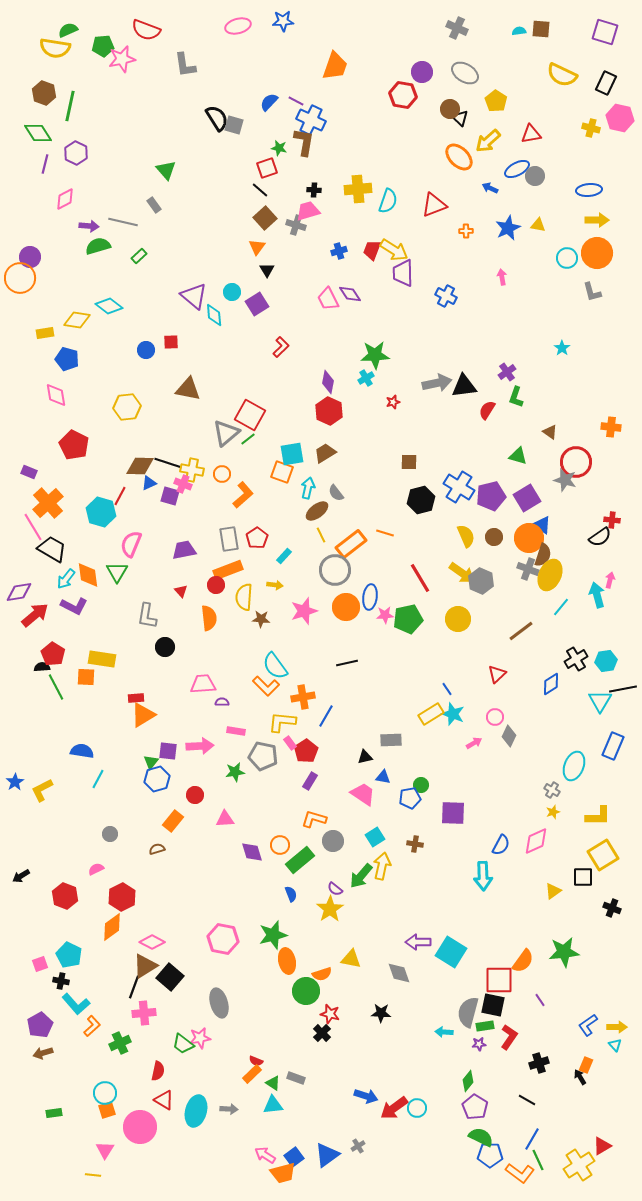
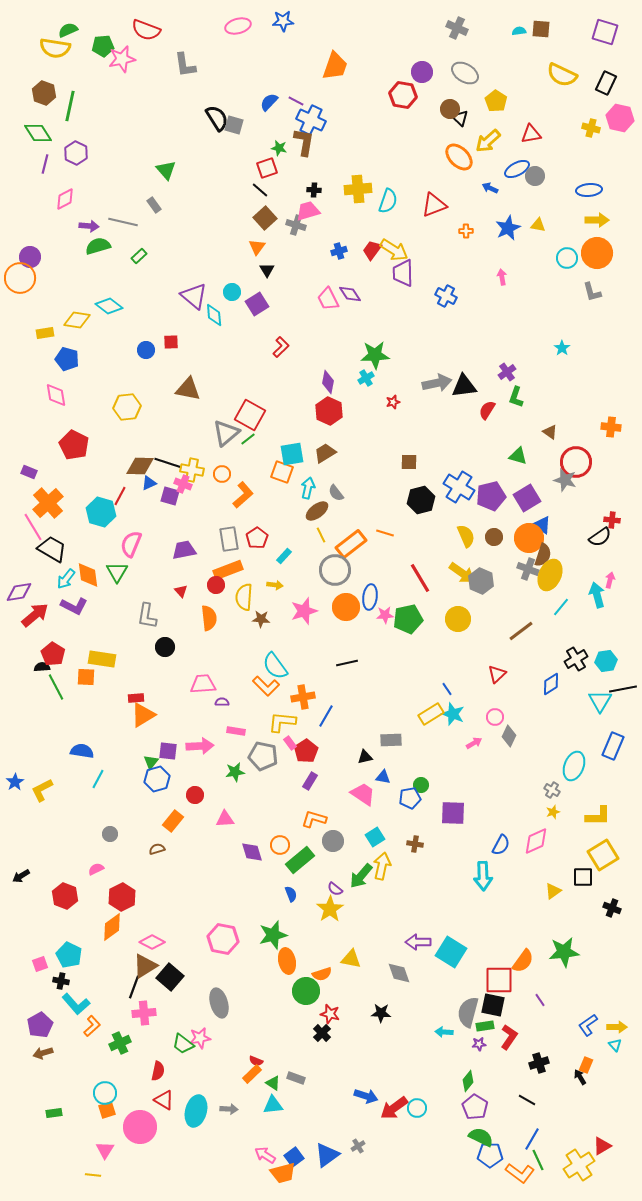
red trapezoid at (372, 250): rotated 15 degrees clockwise
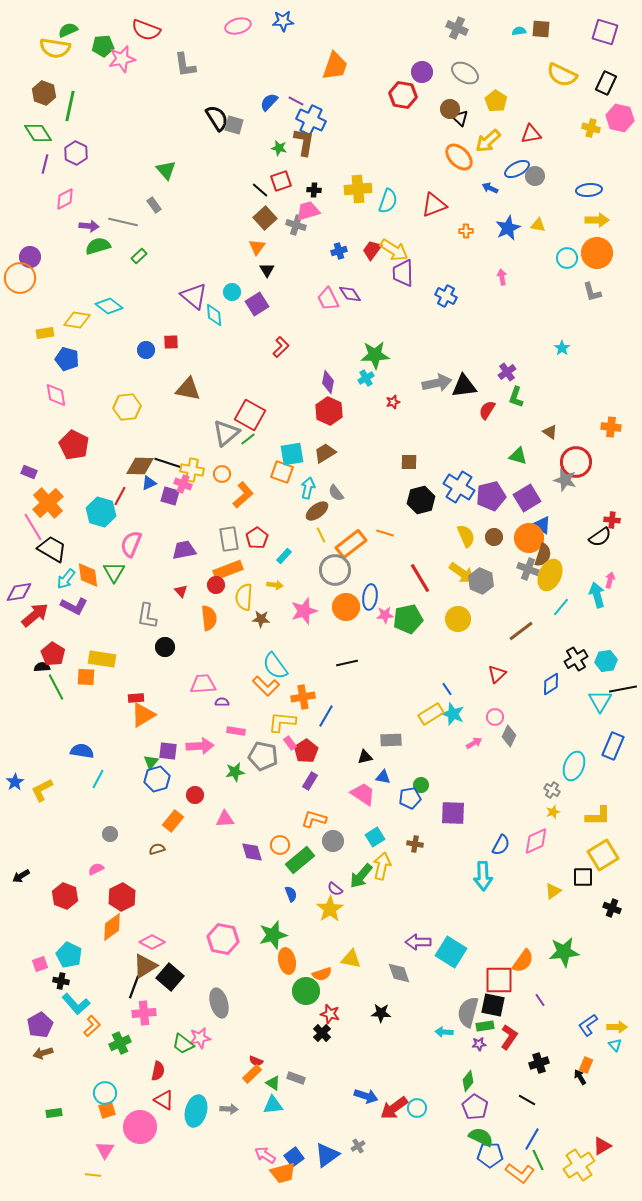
red square at (267, 168): moved 14 px right, 13 px down
green triangle at (117, 572): moved 3 px left
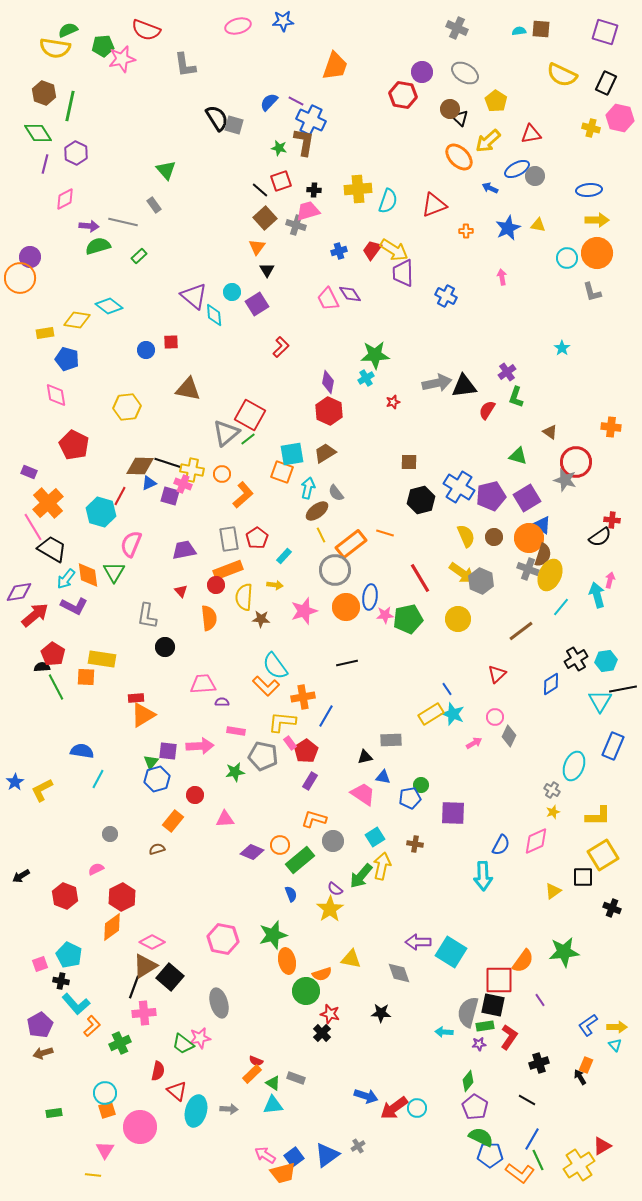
purple diamond at (252, 852): rotated 50 degrees counterclockwise
red triangle at (164, 1100): moved 13 px right, 9 px up; rotated 10 degrees clockwise
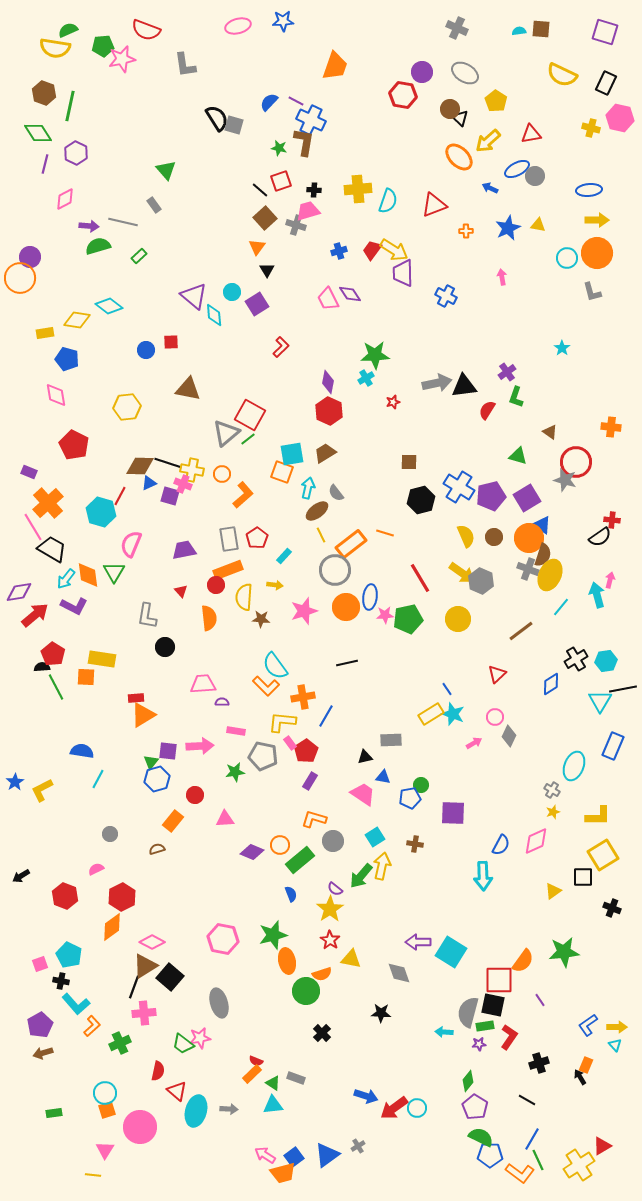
red star at (330, 1014): moved 74 px up; rotated 18 degrees clockwise
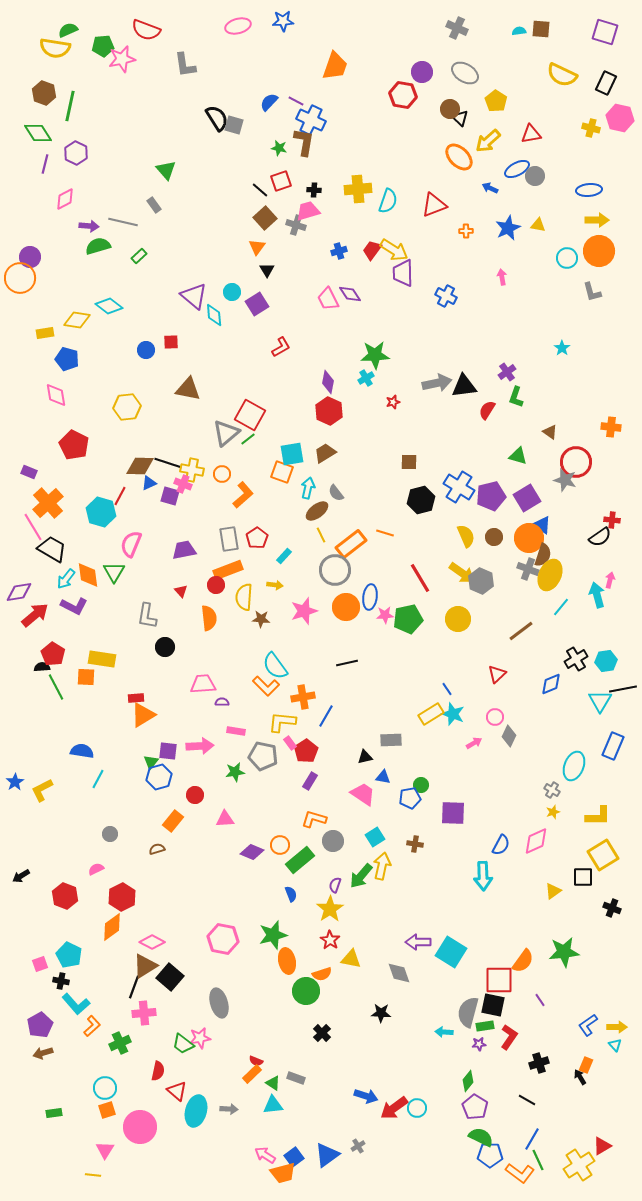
orange circle at (597, 253): moved 2 px right, 2 px up
red L-shape at (281, 347): rotated 15 degrees clockwise
blue diamond at (551, 684): rotated 10 degrees clockwise
blue hexagon at (157, 779): moved 2 px right, 2 px up
purple semicircle at (335, 889): moved 4 px up; rotated 70 degrees clockwise
cyan circle at (105, 1093): moved 5 px up
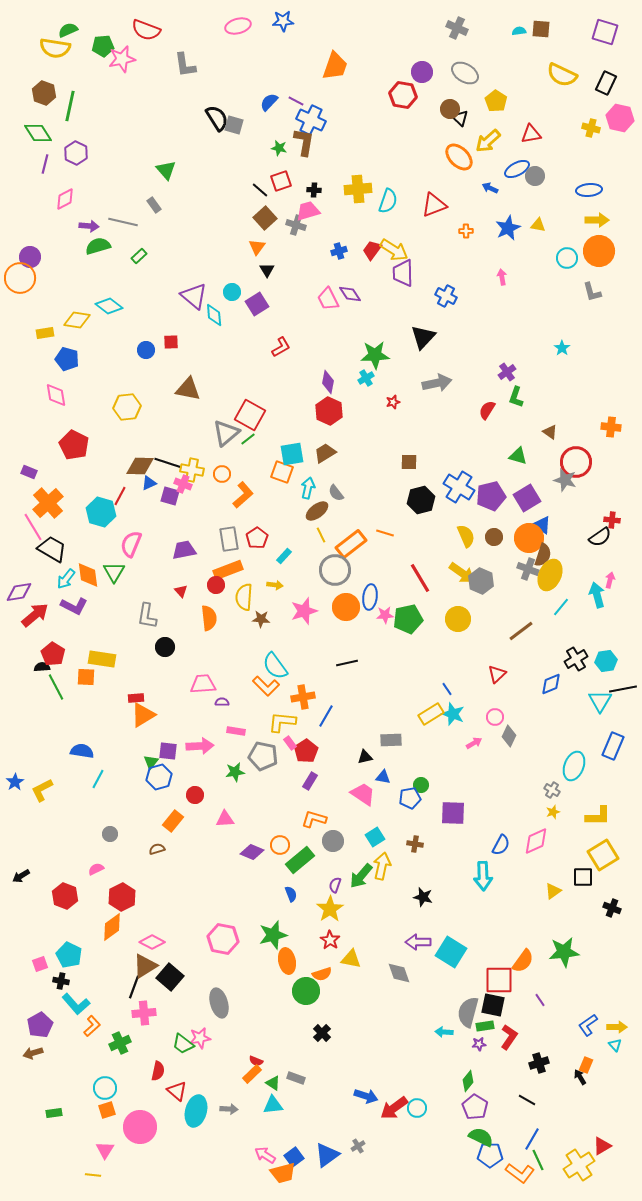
black triangle at (464, 386): moved 41 px left, 49 px up; rotated 40 degrees counterclockwise
black star at (381, 1013): moved 42 px right, 116 px up; rotated 12 degrees clockwise
brown arrow at (43, 1053): moved 10 px left
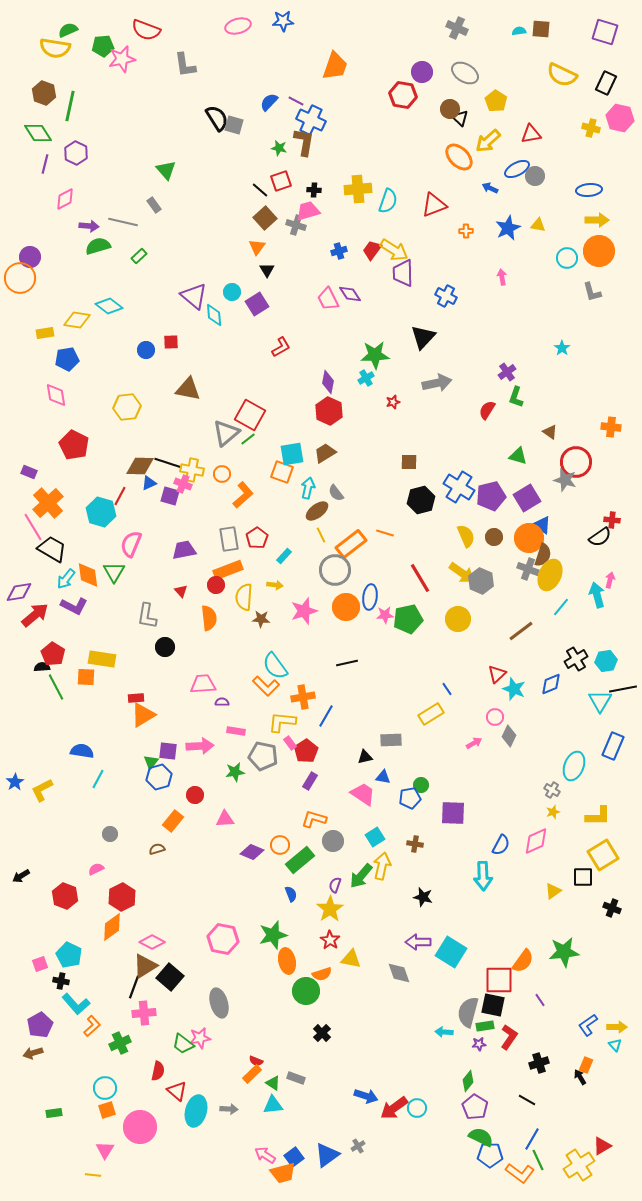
blue pentagon at (67, 359): rotated 25 degrees counterclockwise
cyan star at (453, 714): moved 61 px right, 25 px up
